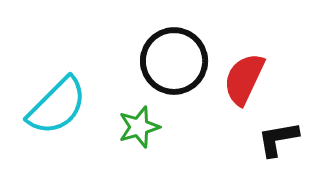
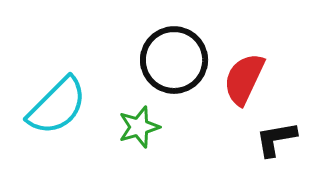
black circle: moved 1 px up
black L-shape: moved 2 px left
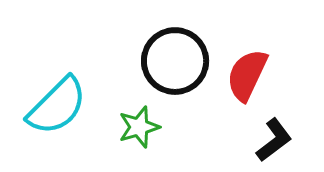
black circle: moved 1 px right, 1 px down
red semicircle: moved 3 px right, 4 px up
black L-shape: moved 2 px left, 1 px down; rotated 153 degrees clockwise
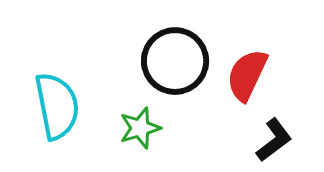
cyan semicircle: rotated 56 degrees counterclockwise
green star: moved 1 px right, 1 px down
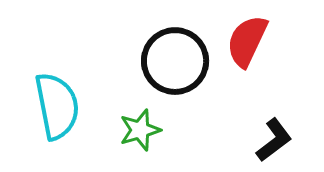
red semicircle: moved 34 px up
green star: moved 2 px down
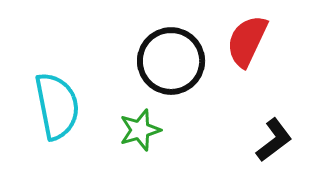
black circle: moved 4 px left
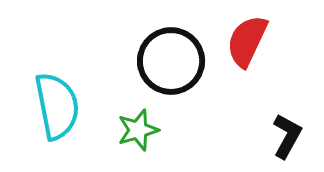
green star: moved 2 px left
black L-shape: moved 13 px right, 4 px up; rotated 24 degrees counterclockwise
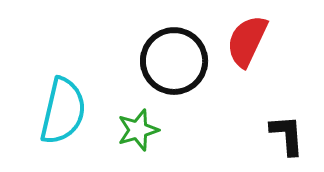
black circle: moved 3 px right
cyan semicircle: moved 6 px right, 5 px down; rotated 24 degrees clockwise
black L-shape: moved 1 px up; rotated 33 degrees counterclockwise
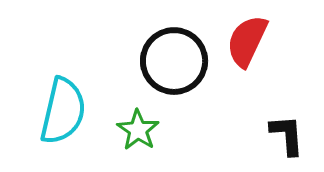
green star: rotated 21 degrees counterclockwise
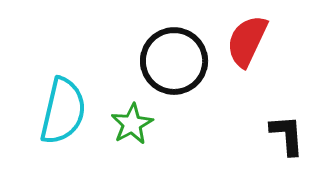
green star: moved 6 px left, 6 px up; rotated 9 degrees clockwise
